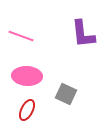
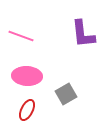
gray square: rotated 35 degrees clockwise
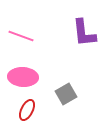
purple L-shape: moved 1 px right, 1 px up
pink ellipse: moved 4 px left, 1 px down
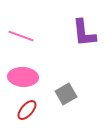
red ellipse: rotated 15 degrees clockwise
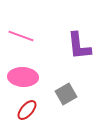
purple L-shape: moved 5 px left, 13 px down
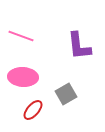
red ellipse: moved 6 px right
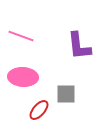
gray square: rotated 30 degrees clockwise
red ellipse: moved 6 px right
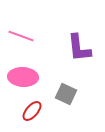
purple L-shape: moved 2 px down
gray square: rotated 25 degrees clockwise
red ellipse: moved 7 px left, 1 px down
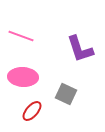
purple L-shape: moved 1 px right, 1 px down; rotated 12 degrees counterclockwise
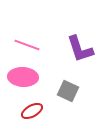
pink line: moved 6 px right, 9 px down
gray square: moved 2 px right, 3 px up
red ellipse: rotated 20 degrees clockwise
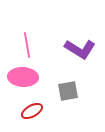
pink line: rotated 60 degrees clockwise
purple L-shape: rotated 40 degrees counterclockwise
gray square: rotated 35 degrees counterclockwise
